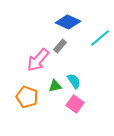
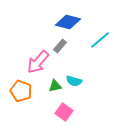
blue diamond: rotated 10 degrees counterclockwise
cyan line: moved 2 px down
pink arrow: moved 2 px down
cyan semicircle: rotated 140 degrees clockwise
orange pentagon: moved 6 px left, 6 px up
pink square: moved 11 px left, 8 px down
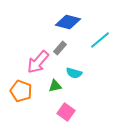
gray rectangle: moved 2 px down
cyan semicircle: moved 8 px up
pink square: moved 2 px right
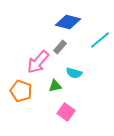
gray rectangle: moved 1 px up
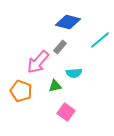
cyan semicircle: rotated 21 degrees counterclockwise
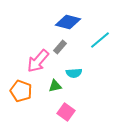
pink arrow: moved 1 px up
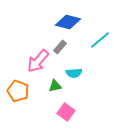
orange pentagon: moved 3 px left
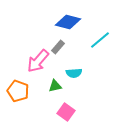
gray rectangle: moved 2 px left
